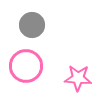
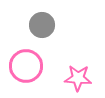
gray circle: moved 10 px right
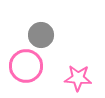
gray circle: moved 1 px left, 10 px down
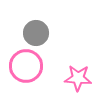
gray circle: moved 5 px left, 2 px up
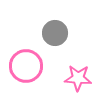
gray circle: moved 19 px right
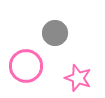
pink star: rotated 16 degrees clockwise
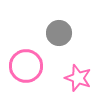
gray circle: moved 4 px right
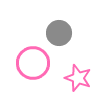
pink circle: moved 7 px right, 3 px up
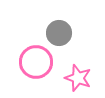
pink circle: moved 3 px right, 1 px up
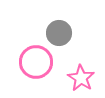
pink star: moved 3 px right; rotated 12 degrees clockwise
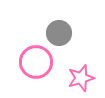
pink star: rotated 24 degrees clockwise
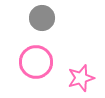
gray circle: moved 17 px left, 15 px up
